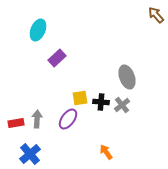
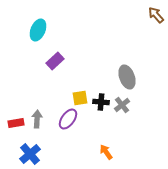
purple rectangle: moved 2 px left, 3 px down
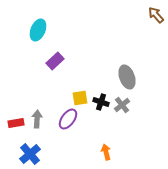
black cross: rotated 14 degrees clockwise
orange arrow: rotated 21 degrees clockwise
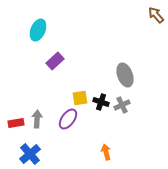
gray ellipse: moved 2 px left, 2 px up
gray cross: rotated 14 degrees clockwise
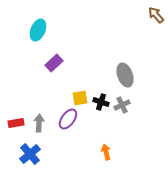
purple rectangle: moved 1 px left, 2 px down
gray arrow: moved 2 px right, 4 px down
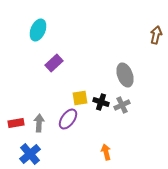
brown arrow: moved 20 px down; rotated 54 degrees clockwise
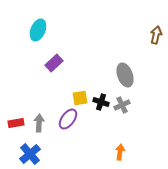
orange arrow: moved 14 px right; rotated 21 degrees clockwise
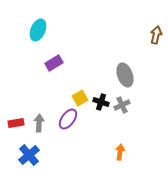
purple rectangle: rotated 12 degrees clockwise
yellow square: rotated 21 degrees counterclockwise
blue cross: moved 1 px left, 1 px down
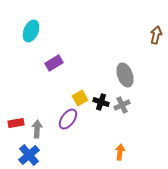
cyan ellipse: moved 7 px left, 1 px down
gray arrow: moved 2 px left, 6 px down
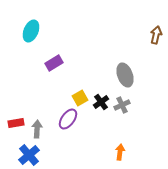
black cross: rotated 35 degrees clockwise
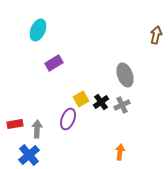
cyan ellipse: moved 7 px right, 1 px up
yellow square: moved 1 px right, 1 px down
purple ellipse: rotated 15 degrees counterclockwise
red rectangle: moved 1 px left, 1 px down
